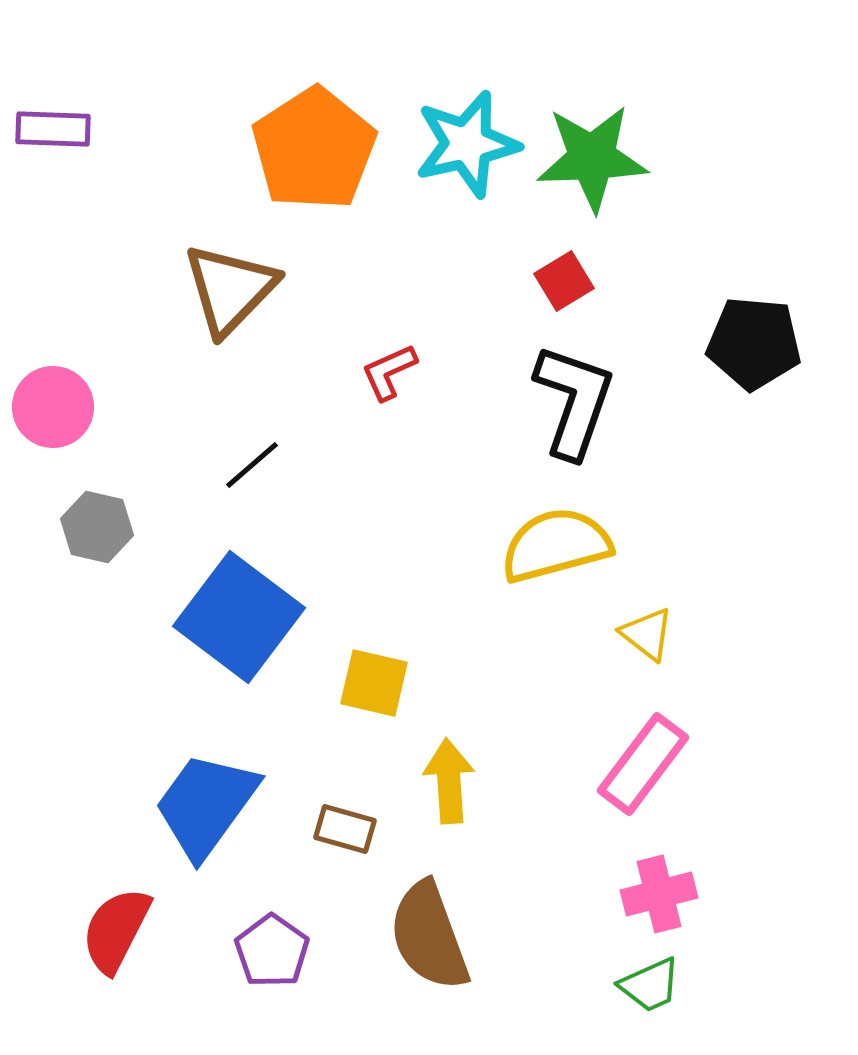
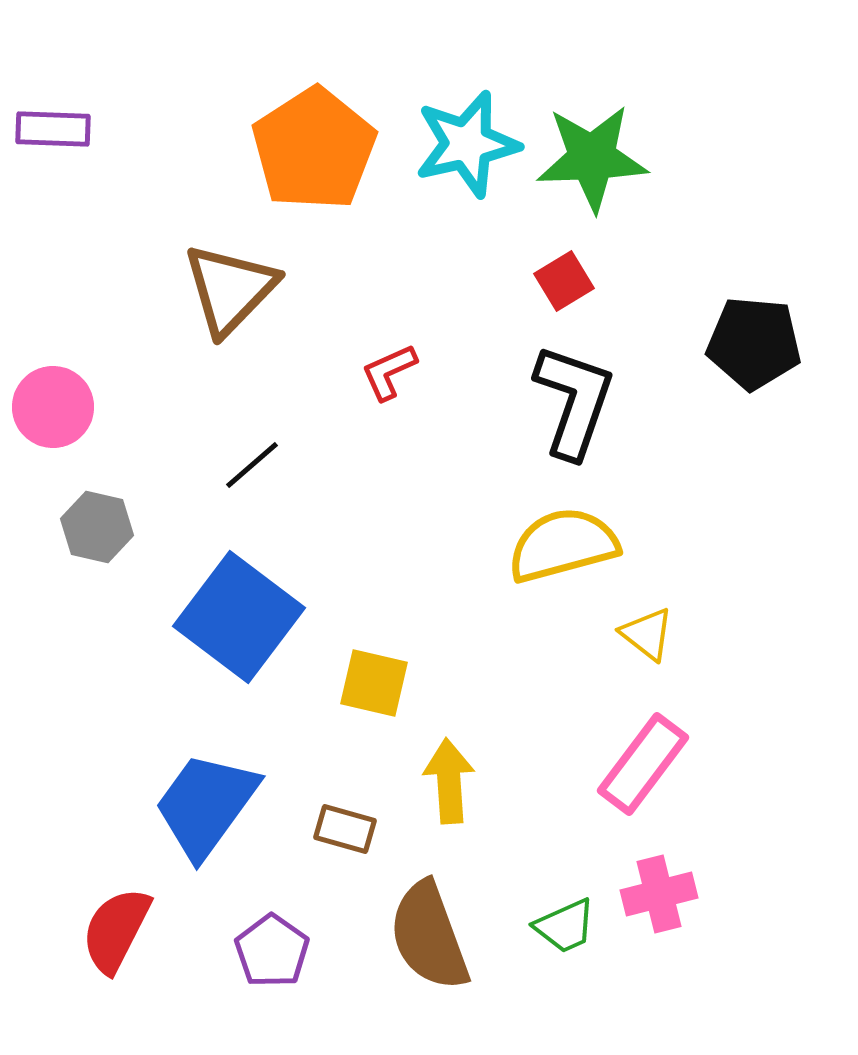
yellow semicircle: moved 7 px right
green trapezoid: moved 85 px left, 59 px up
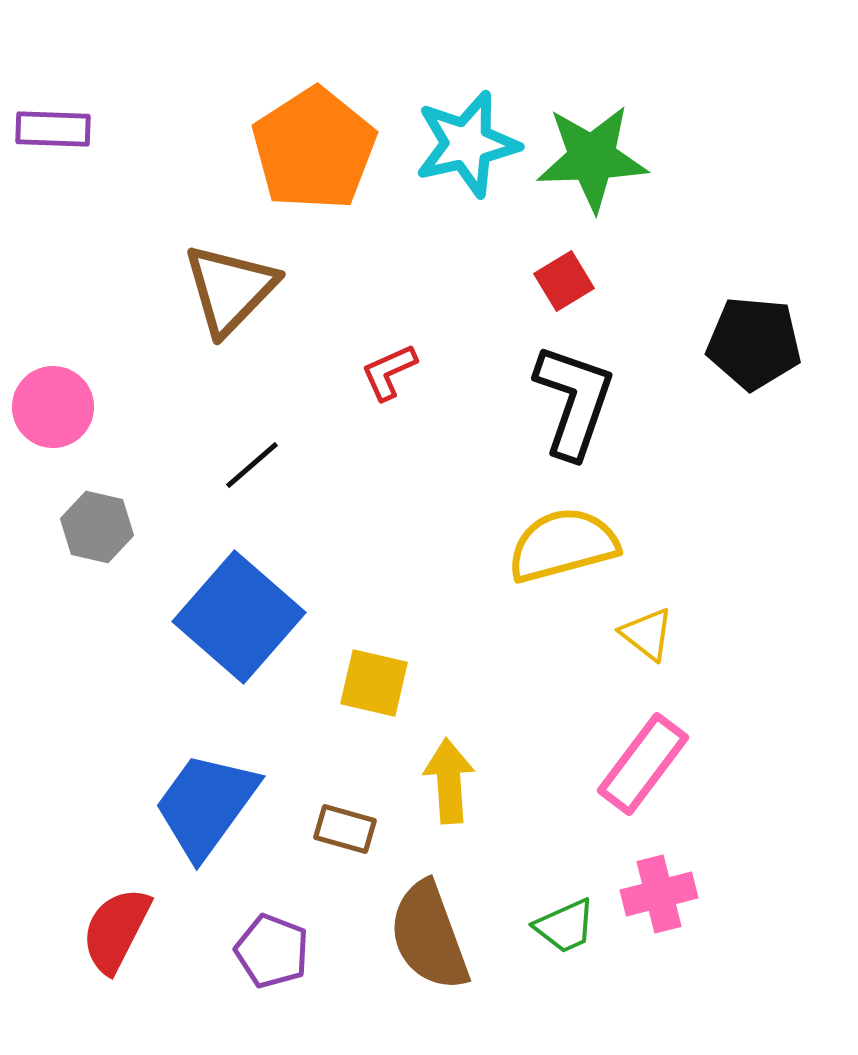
blue square: rotated 4 degrees clockwise
purple pentagon: rotated 14 degrees counterclockwise
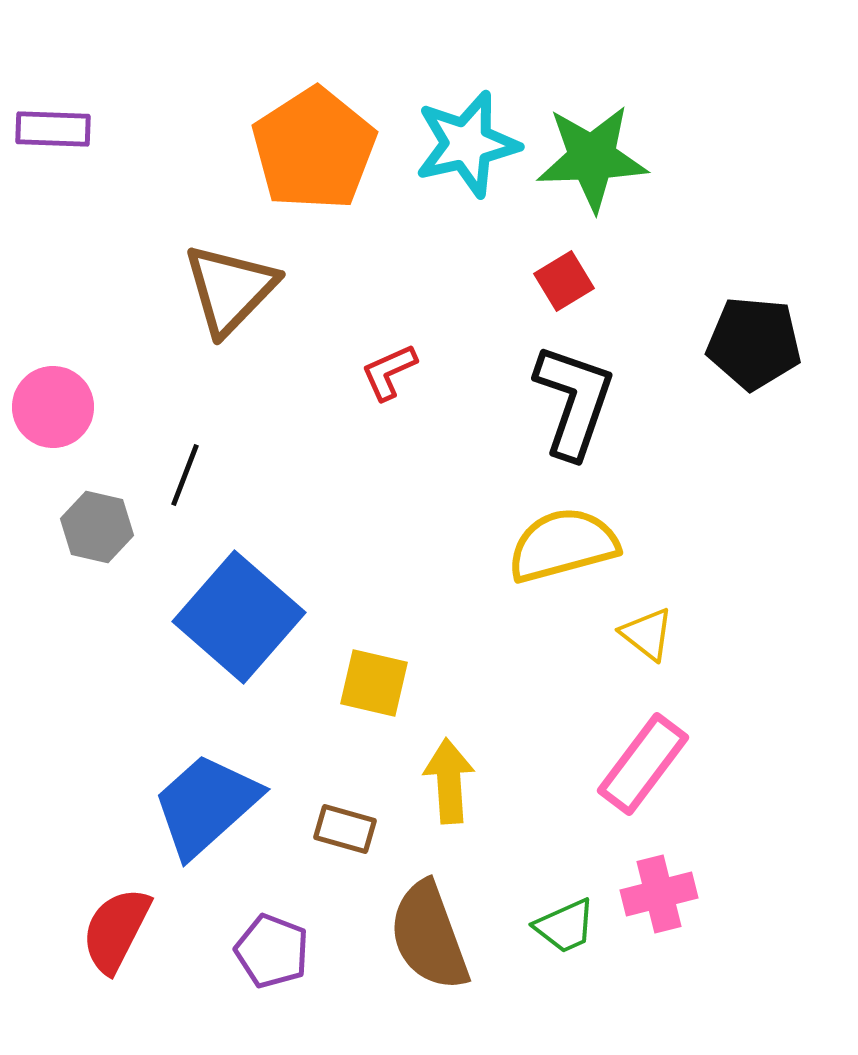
black line: moved 67 px left, 10 px down; rotated 28 degrees counterclockwise
blue trapezoid: rotated 12 degrees clockwise
